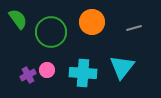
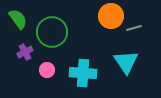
orange circle: moved 19 px right, 6 px up
green circle: moved 1 px right
cyan triangle: moved 4 px right, 5 px up; rotated 12 degrees counterclockwise
purple cross: moved 3 px left, 23 px up
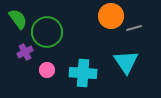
green circle: moved 5 px left
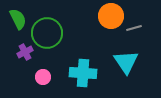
green semicircle: rotated 10 degrees clockwise
green circle: moved 1 px down
pink circle: moved 4 px left, 7 px down
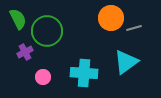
orange circle: moved 2 px down
green circle: moved 2 px up
cyan triangle: rotated 28 degrees clockwise
cyan cross: moved 1 px right
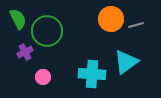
orange circle: moved 1 px down
gray line: moved 2 px right, 3 px up
cyan cross: moved 8 px right, 1 px down
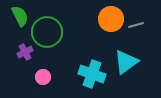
green semicircle: moved 2 px right, 3 px up
green circle: moved 1 px down
cyan cross: rotated 16 degrees clockwise
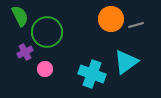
pink circle: moved 2 px right, 8 px up
